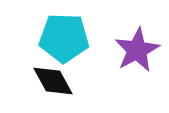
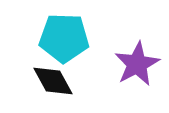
purple star: moved 14 px down
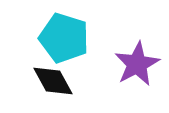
cyan pentagon: rotated 15 degrees clockwise
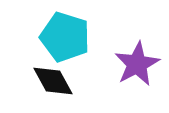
cyan pentagon: moved 1 px right, 1 px up
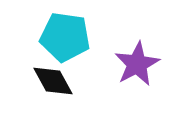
cyan pentagon: rotated 9 degrees counterclockwise
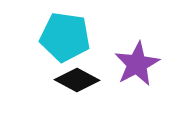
black diamond: moved 24 px right, 1 px up; rotated 33 degrees counterclockwise
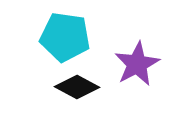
black diamond: moved 7 px down
